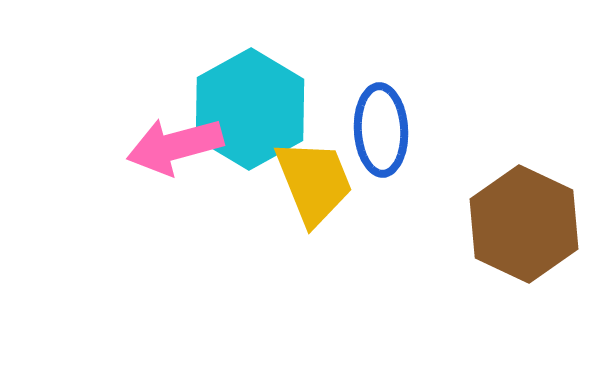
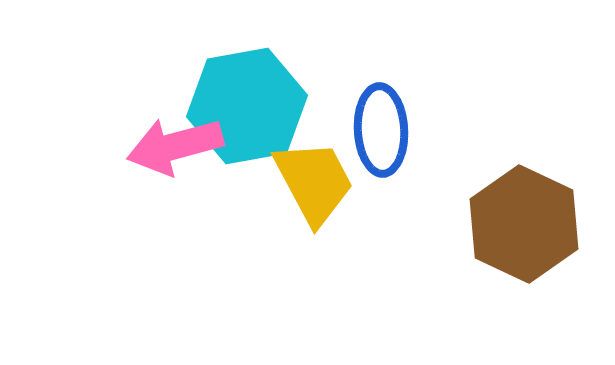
cyan hexagon: moved 3 px left, 3 px up; rotated 19 degrees clockwise
yellow trapezoid: rotated 6 degrees counterclockwise
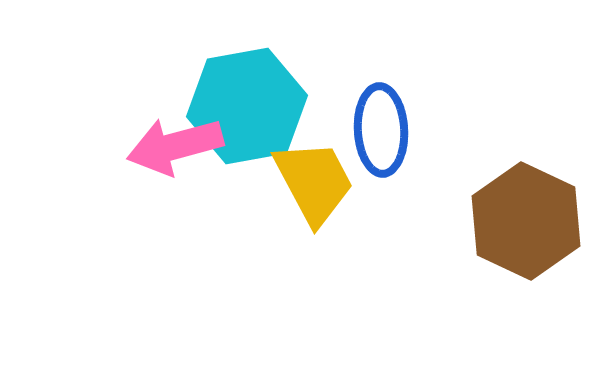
brown hexagon: moved 2 px right, 3 px up
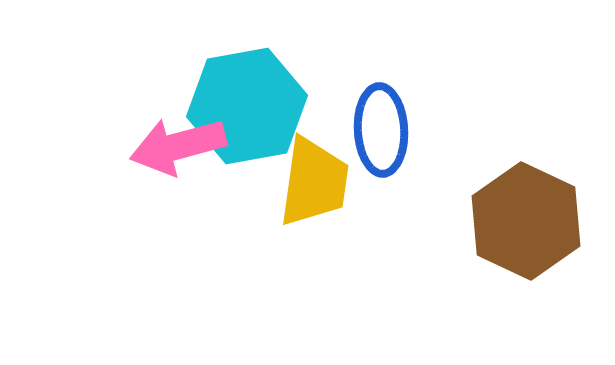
pink arrow: moved 3 px right
yellow trapezoid: rotated 36 degrees clockwise
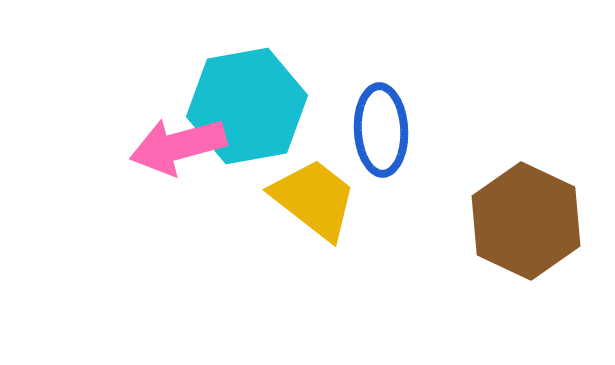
yellow trapezoid: moved 17 px down; rotated 60 degrees counterclockwise
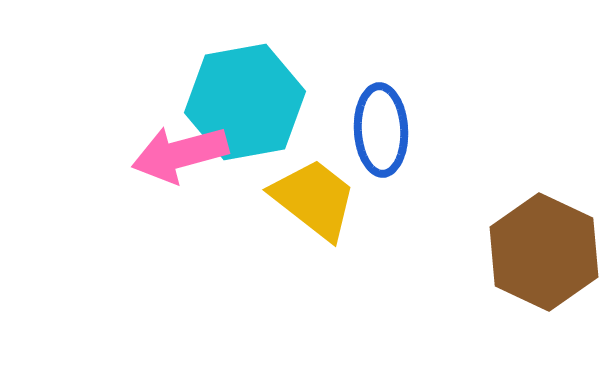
cyan hexagon: moved 2 px left, 4 px up
pink arrow: moved 2 px right, 8 px down
brown hexagon: moved 18 px right, 31 px down
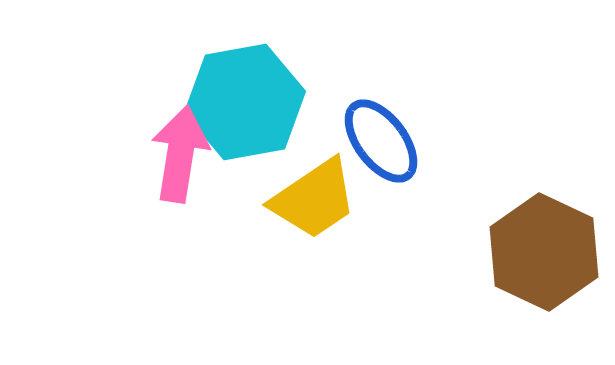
blue ellipse: moved 11 px down; rotated 34 degrees counterclockwise
pink arrow: rotated 114 degrees clockwise
yellow trapezoid: rotated 108 degrees clockwise
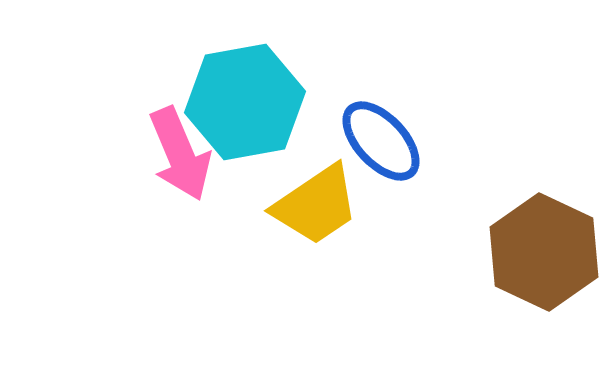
blue ellipse: rotated 6 degrees counterclockwise
pink arrow: rotated 148 degrees clockwise
yellow trapezoid: moved 2 px right, 6 px down
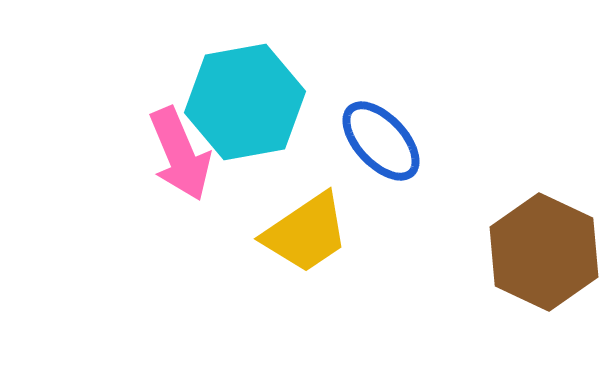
yellow trapezoid: moved 10 px left, 28 px down
